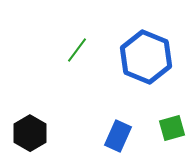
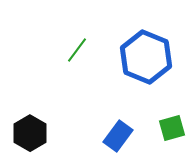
blue rectangle: rotated 12 degrees clockwise
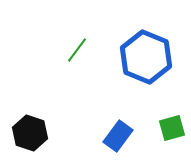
black hexagon: rotated 12 degrees counterclockwise
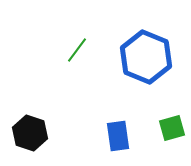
blue rectangle: rotated 44 degrees counterclockwise
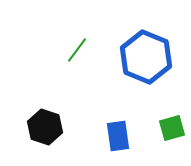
black hexagon: moved 15 px right, 6 px up
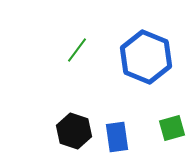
black hexagon: moved 29 px right, 4 px down
blue rectangle: moved 1 px left, 1 px down
